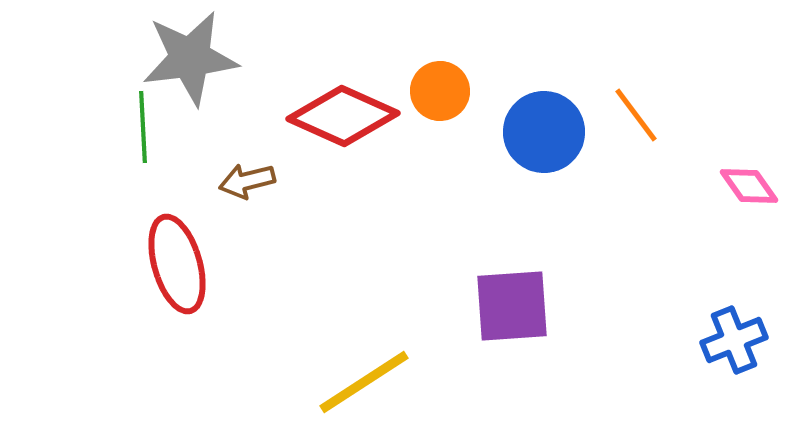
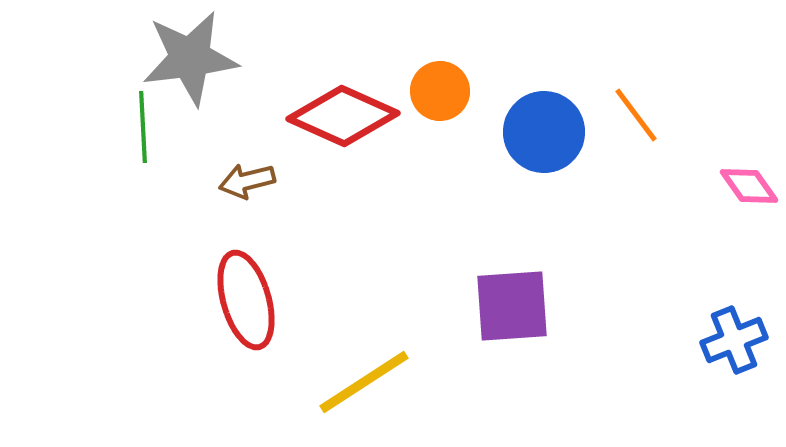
red ellipse: moved 69 px right, 36 px down
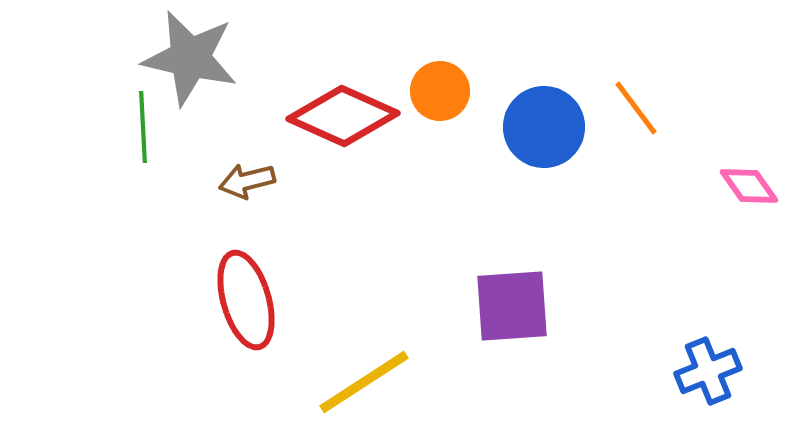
gray star: rotated 20 degrees clockwise
orange line: moved 7 px up
blue circle: moved 5 px up
blue cross: moved 26 px left, 31 px down
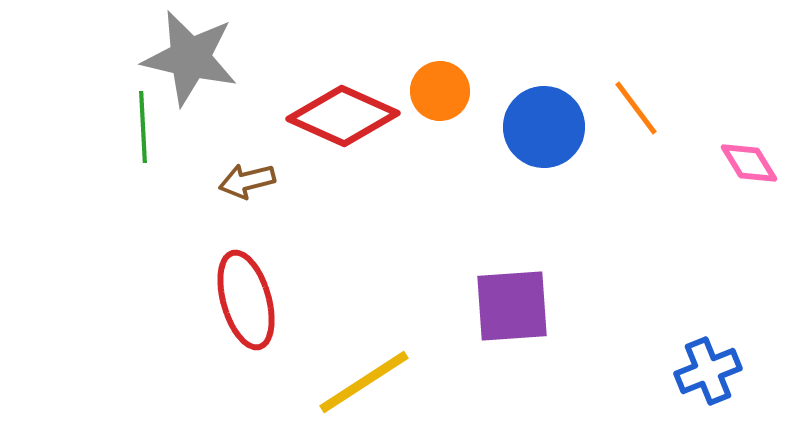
pink diamond: moved 23 px up; rotated 4 degrees clockwise
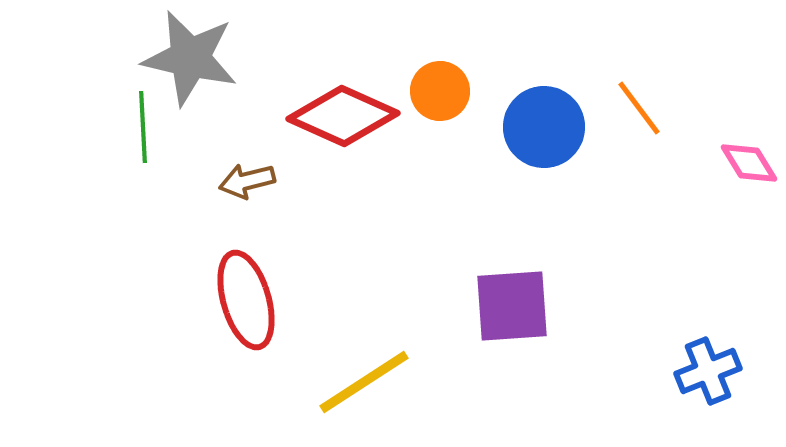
orange line: moved 3 px right
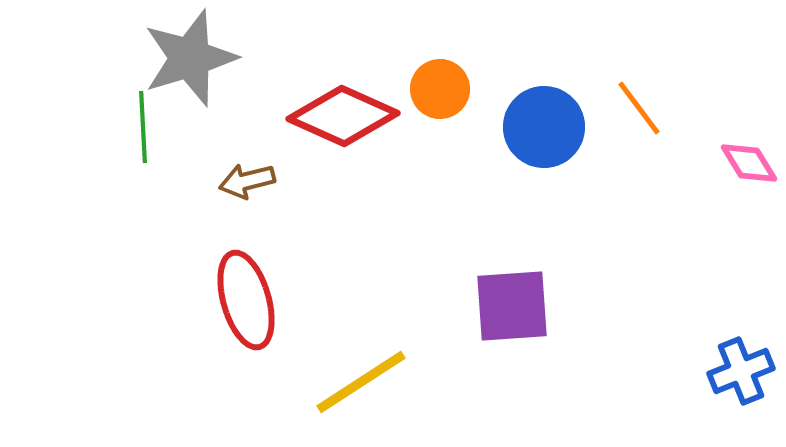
gray star: rotated 30 degrees counterclockwise
orange circle: moved 2 px up
blue cross: moved 33 px right
yellow line: moved 3 px left
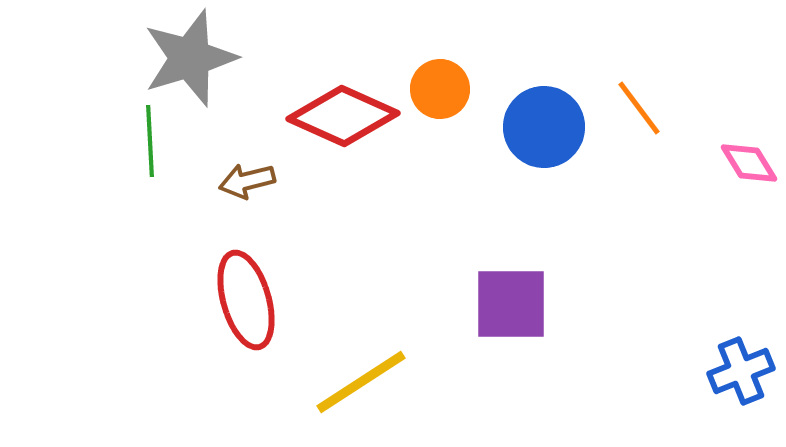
green line: moved 7 px right, 14 px down
purple square: moved 1 px left, 2 px up; rotated 4 degrees clockwise
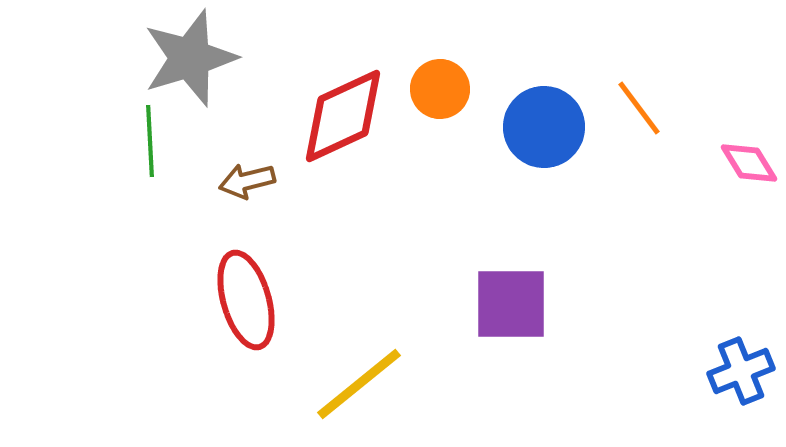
red diamond: rotated 49 degrees counterclockwise
yellow line: moved 2 px left, 2 px down; rotated 6 degrees counterclockwise
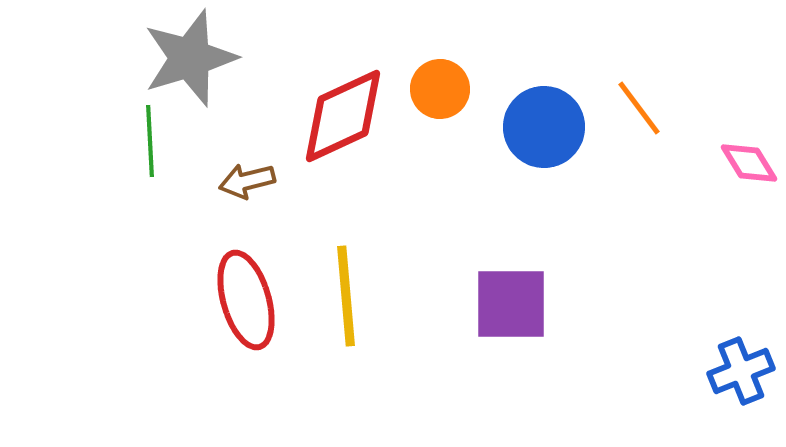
yellow line: moved 13 px left, 88 px up; rotated 56 degrees counterclockwise
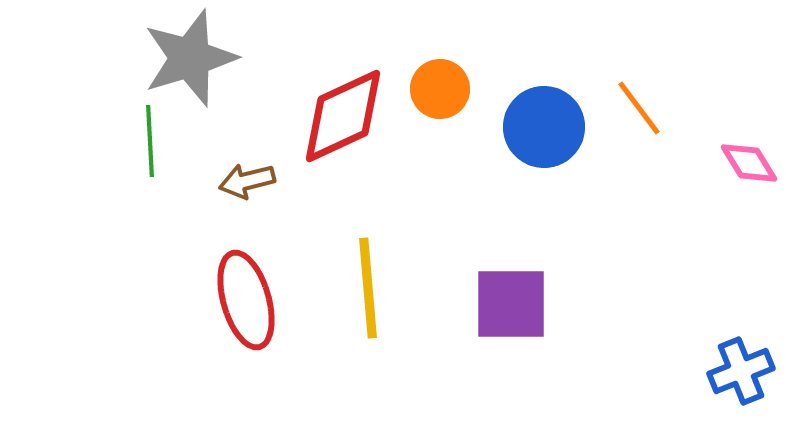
yellow line: moved 22 px right, 8 px up
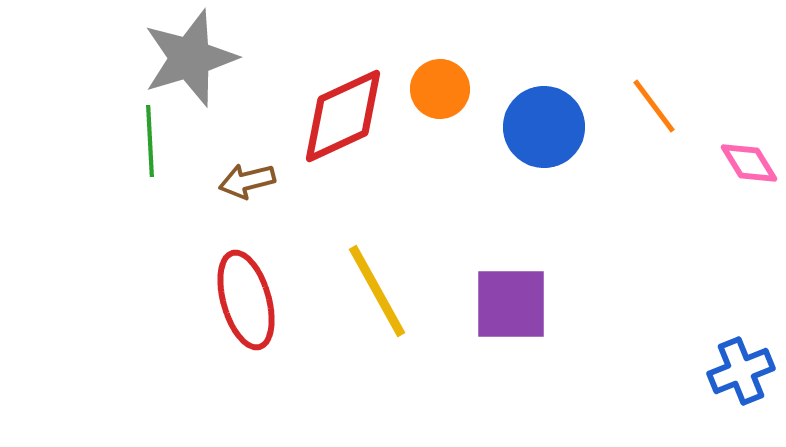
orange line: moved 15 px right, 2 px up
yellow line: moved 9 px right, 3 px down; rotated 24 degrees counterclockwise
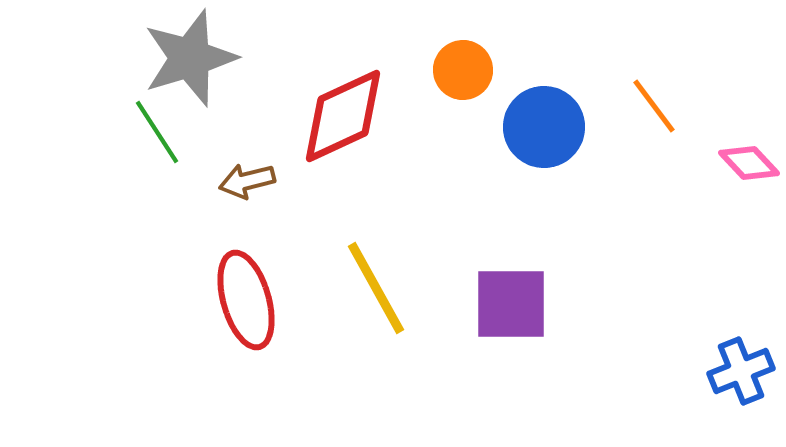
orange circle: moved 23 px right, 19 px up
green line: moved 7 px right, 9 px up; rotated 30 degrees counterclockwise
pink diamond: rotated 12 degrees counterclockwise
yellow line: moved 1 px left, 3 px up
